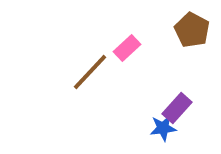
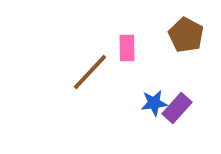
brown pentagon: moved 6 px left, 5 px down
pink rectangle: rotated 48 degrees counterclockwise
blue star: moved 9 px left, 25 px up
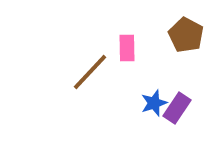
blue star: rotated 12 degrees counterclockwise
purple rectangle: rotated 8 degrees counterclockwise
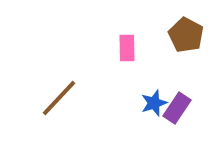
brown line: moved 31 px left, 26 px down
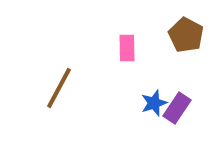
brown line: moved 10 px up; rotated 15 degrees counterclockwise
